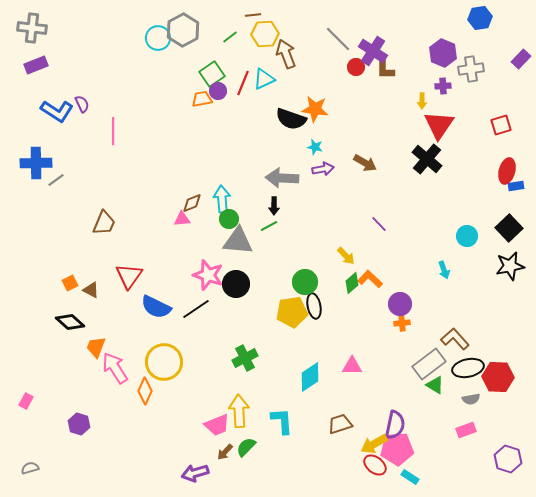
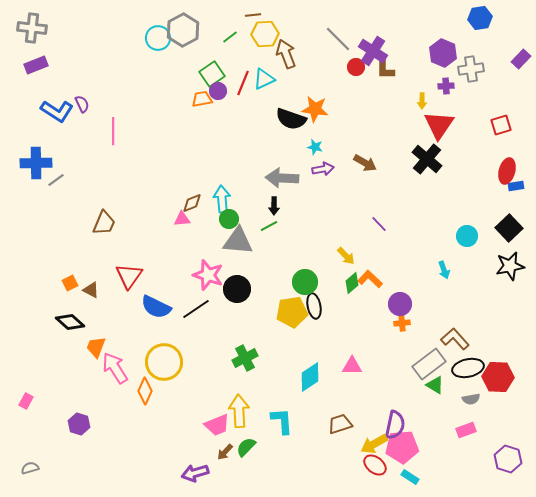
purple cross at (443, 86): moved 3 px right
black circle at (236, 284): moved 1 px right, 5 px down
pink pentagon at (397, 449): moved 5 px right, 2 px up
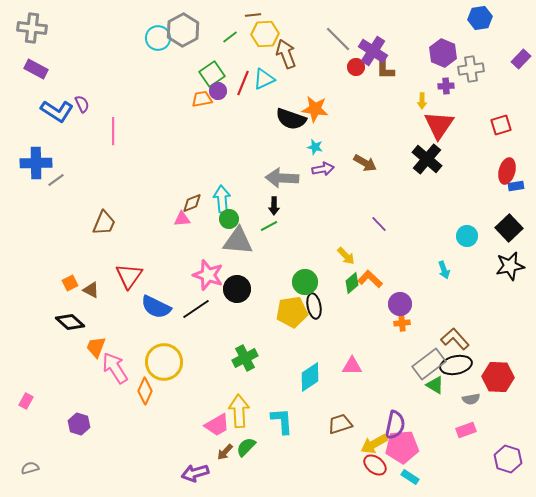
purple rectangle at (36, 65): moved 4 px down; rotated 50 degrees clockwise
black ellipse at (468, 368): moved 12 px left, 3 px up
pink trapezoid at (217, 425): rotated 8 degrees counterclockwise
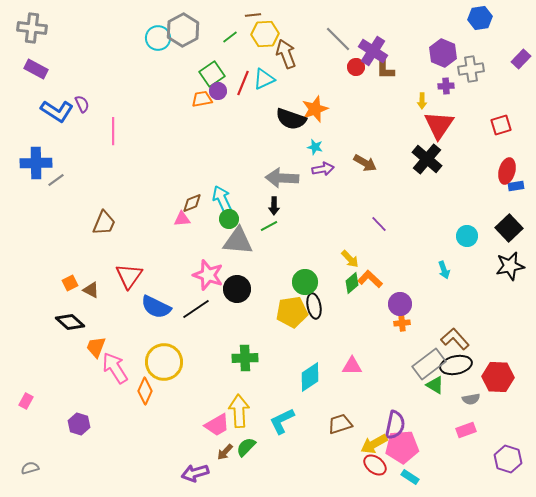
orange star at (315, 109): rotated 28 degrees counterclockwise
cyan arrow at (222, 199): rotated 20 degrees counterclockwise
yellow arrow at (346, 256): moved 4 px right, 3 px down
green cross at (245, 358): rotated 25 degrees clockwise
cyan L-shape at (282, 421): rotated 112 degrees counterclockwise
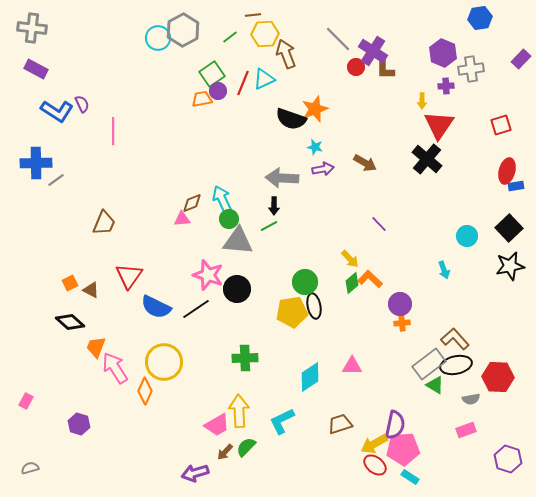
pink pentagon at (402, 447): moved 1 px right, 2 px down
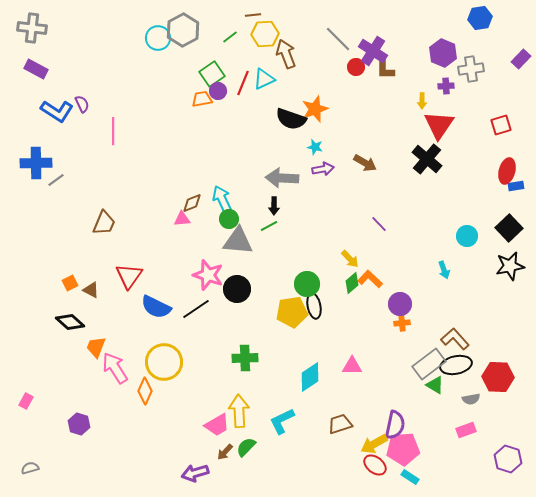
green circle at (305, 282): moved 2 px right, 2 px down
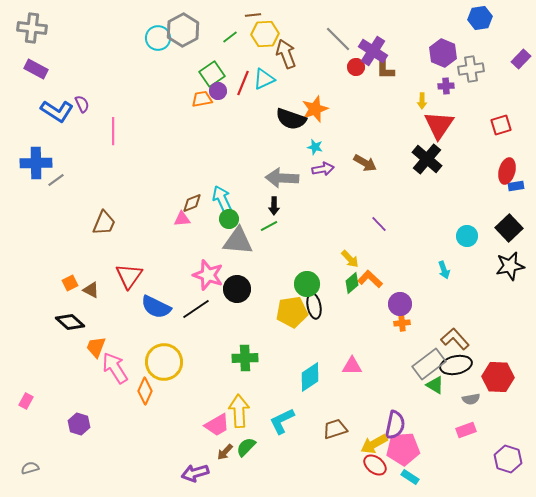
brown trapezoid at (340, 424): moved 5 px left, 5 px down
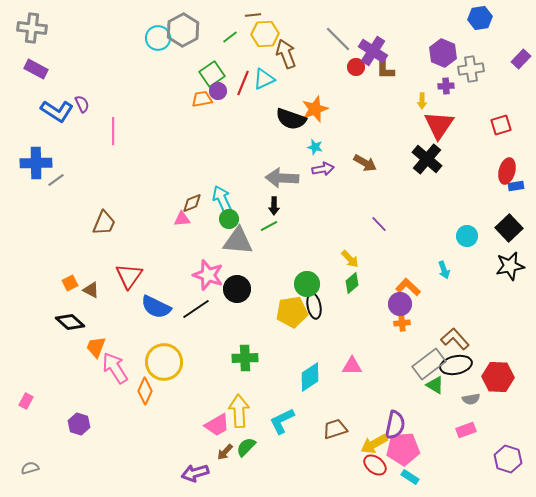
orange L-shape at (370, 279): moved 38 px right, 8 px down
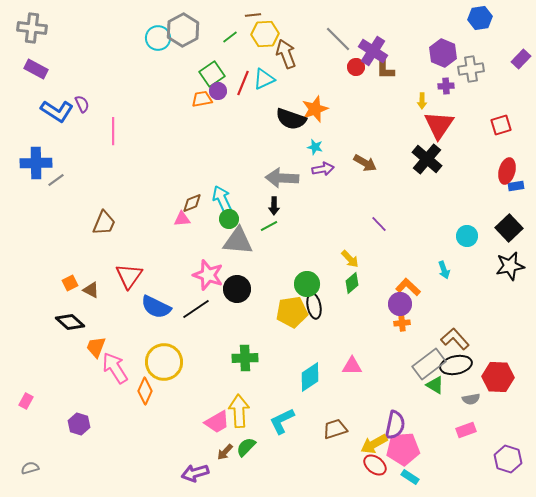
pink trapezoid at (217, 425): moved 3 px up
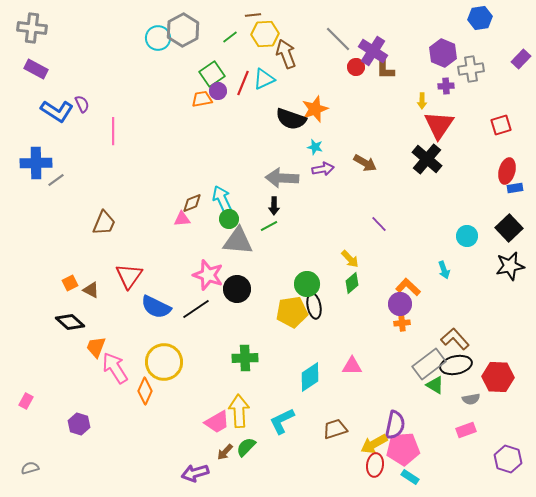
blue rectangle at (516, 186): moved 1 px left, 2 px down
red ellipse at (375, 465): rotated 60 degrees clockwise
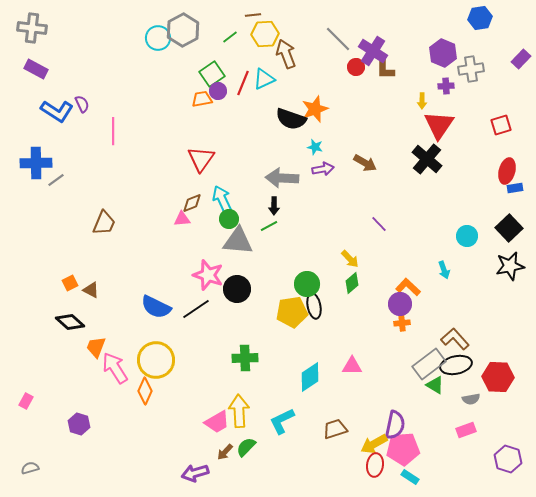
red triangle at (129, 276): moved 72 px right, 117 px up
yellow circle at (164, 362): moved 8 px left, 2 px up
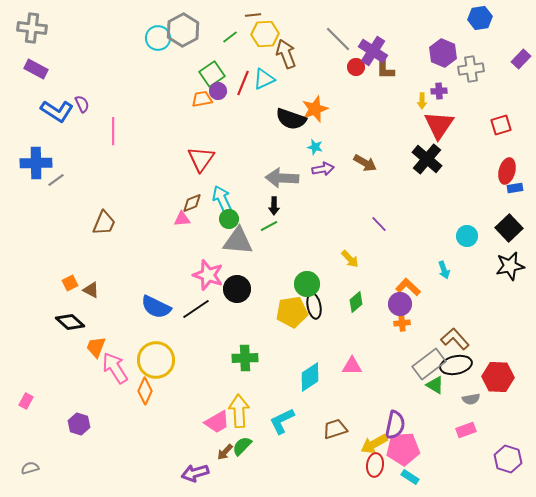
purple cross at (446, 86): moved 7 px left, 5 px down
green diamond at (352, 283): moved 4 px right, 19 px down
green semicircle at (246, 447): moved 4 px left, 1 px up
